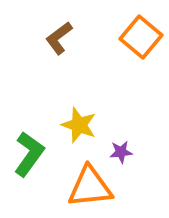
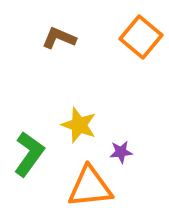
brown L-shape: rotated 60 degrees clockwise
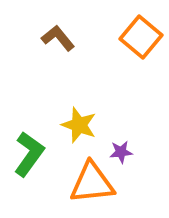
brown L-shape: moved 1 px left; rotated 28 degrees clockwise
orange triangle: moved 2 px right, 4 px up
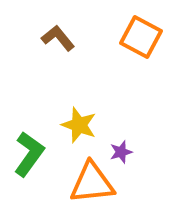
orange square: rotated 12 degrees counterclockwise
purple star: rotated 10 degrees counterclockwise
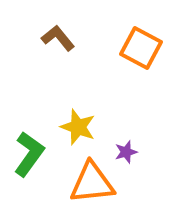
orange square: moved 11 px down
yellow star: moved 1 px left, 2 px down
purple star: moved 5 px right
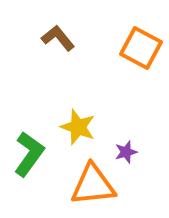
orange triangle: moved 1 px right, 2 px down
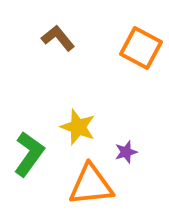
orange triangle: moved 2 px left
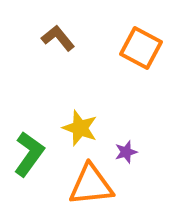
yellow star: moved 2 px right, 1 px down
